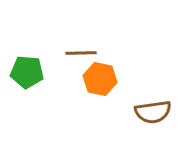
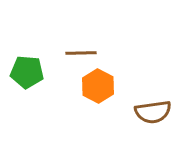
orange hexagon: moved 2 px left, 7 px down; rotated 16 degrees clockwise
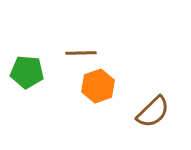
orange hexagon: rotated 12 degrees clockwise
brown semicircle: rotated 36 degrees counterclockwise
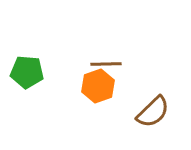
brown line: moved 25 px right, 11 px down
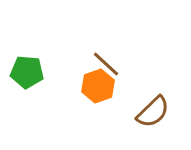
brown line: rotated 44 degrees clockwise
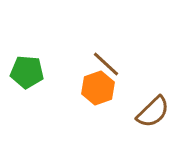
orange hexagon: moved 2 px down
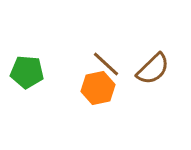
orange hexagon: rotated 8 degrees clockwise
brown semicircle: moved 43 px up
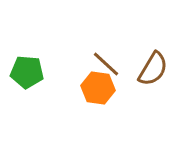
brown semicircle: rotated 15 degrees counterclockwise
orange hexagon: rotated 20 degrees clockwise
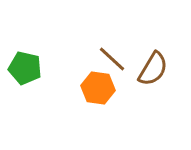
brown line: moved 6 px right, 5 px up
green pentagon: moved 2 px left, 4 px up; rotated 8 degrees clockwise
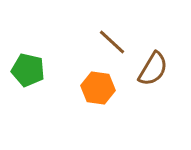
brown line: moved 17 px up
green pentagon: moved 3 px right, 2 px down
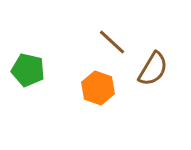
orange hexagon: rotated 12 degrees clockwise
